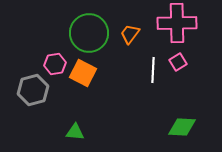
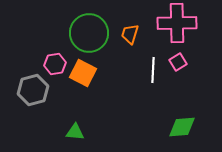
orange trapezoid: rotated 20 degrees counterclockwise
green diamond: rotated 8 degrees counterclockwise
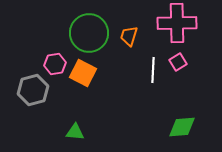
orange trapezoid: moved 1 px left, 2 px down
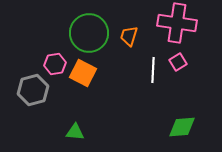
pink cross: rotated 9 degrees clockwise
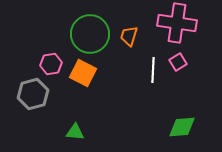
green circle: moved 1 px right, 1 px down
pink hexagon: moved 4 px left
gray hexagon: moved 4 px down
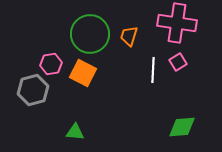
gray hexagon: moved 4 px up
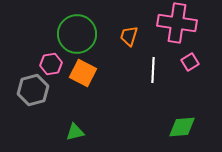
green circle: moved 13 px left
pink square: moved 12 px right
green triangle: rotated 18 degrees counterclockwise
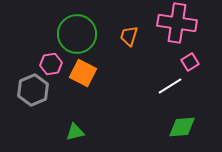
white line: moved 17 px right, 16 px down; rotated 55 degrees clockwise
gray hexagon: rotated 8 degrees counterclockwise
